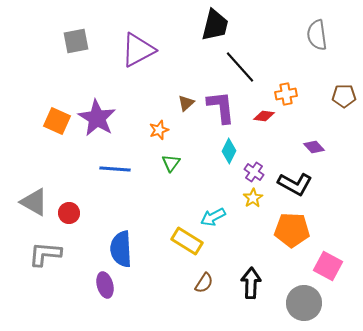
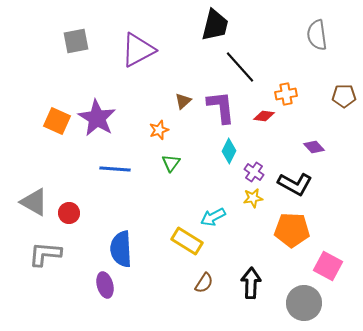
brown triangle: moved 3 px left, 2 px up
yellow star: rotated 24 degrees clockwise
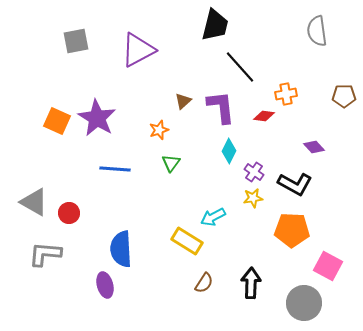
gray semicircle: moved 4 px up
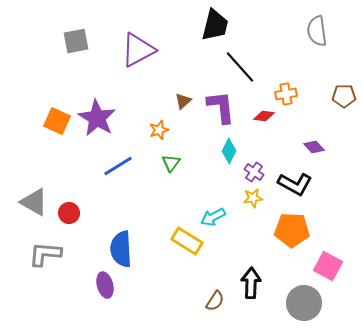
blue line: moved 3 px right, 3 px up; rotated 36 degrees counterclockwise
brown semicircle: moved 11 px right, 18 px down
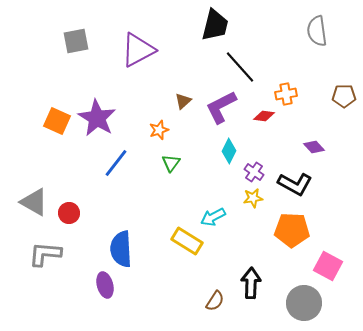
purple L-shape: rotated 111 degrees counterclockwise
blue line: moved 2 px left, 3 px up; rotated 20 degrees counterclockwise
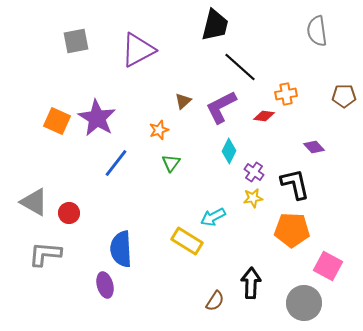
black line: rotated 6 degrees counterclockwise
black L-shape: rotated 132 degrees counterclockwise
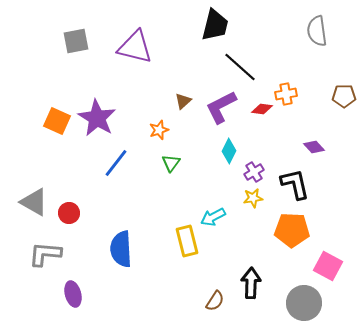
purple triangle: moved 3 px left, 3 px up; rotated 42 degrees clockwise
red diamond: moved 2 px left, 7 px up
purple cross: rotated 24 degrees clockwise
yellow rectangle: rotated 44 degrees clockwise
purple ellipse: moved 32 px left, 9 px down
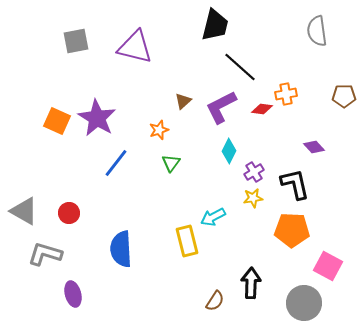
gray triangle: moved 10 px left, 9 px down
gray L-shape: rotated 12 degrees clockwise
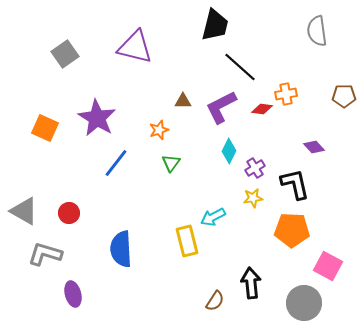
gray square: moved 11 px left, 13 px down; rotated 24 degrees counterclockwise
brown triangle: rotated 42 degrees clockwise
orange square: moved 12 px left, 7 px down
purple cross: moved 1 px right, 4 px up
black arrow: rotated 8 degrees counterclockwise
